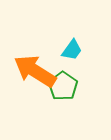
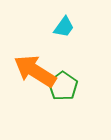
cyan trapezoid: moved 8 px left, 23 px up
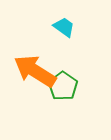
cyan trapezoid: rotated 90 degrees counterclockwise
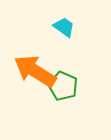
green pentagon: rotated 12 degrees counterclockwise
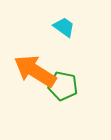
green pentagon: rotated 12 degrees counterclockwise
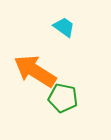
green pentagon: moved 12 px down
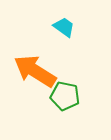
green pentagon: moved 2 px right, 2 px up
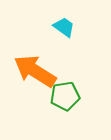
green pentagon: rotated 20 degrees counterclockwise
